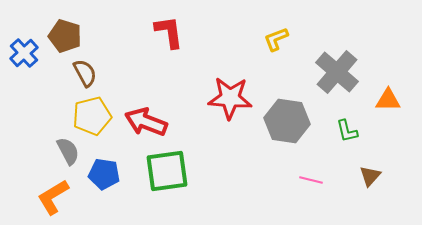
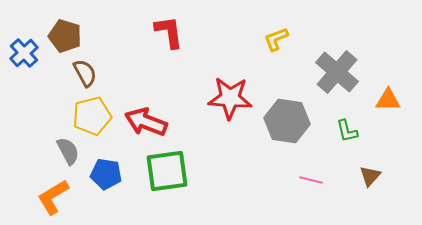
blue pentagon: moved 2 px right
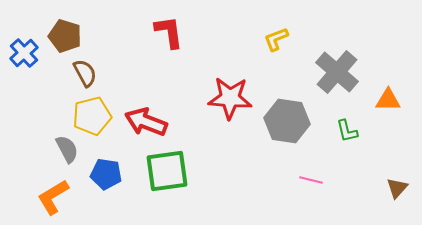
gray semicircle: moved 1 px left, 2 px up
brown triangle: moved 27 px right, 12 px down
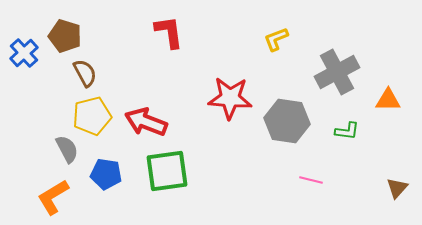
gray cross: rotated 21 degrees clockwise
green L-shape: rotated 70 degrees counterclockwise
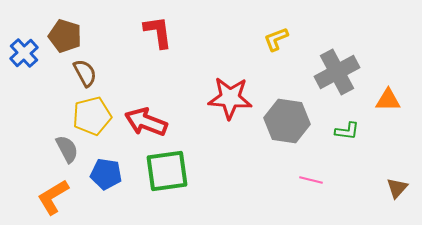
red L-shape: moved 11 px left
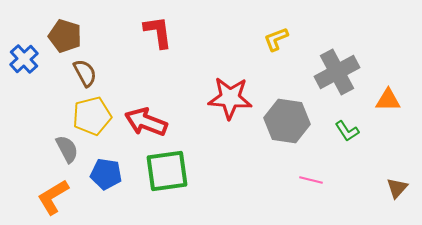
blue cross: moved 6 px down
green L-shape: rotated 50 degrees clockwise
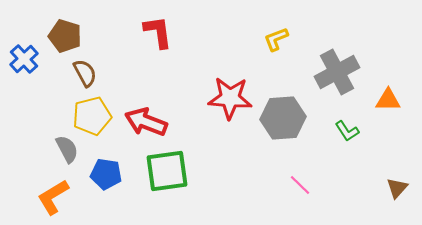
gray hexagon: moved 4 px left, 3 px up; rotated 12 degrees counterclockwise
pink line: moved 11 px left, 5 px down; rotated 30 degrees clockwise
